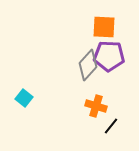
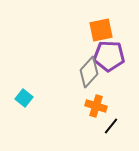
orange square: moved 3 px left, 3 px down; rotated 15 degrees counterclockwise
gray diamond: moved 1 px right, 7 px down
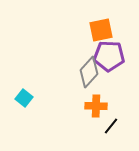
orange cross: rotated 15 degrees counterclockwise
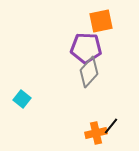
orange square: moved 9 px up
purple pentagon: moved 23 px left, 8 px up
cyan square: moved 2 px left, 1 px down
orange cross: moved 27 px down; rotated 15 degrees counterclockwise
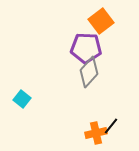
orange square: rotated 25 degrees counterclockwise
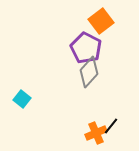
purple pentagon: rotated 24 degrees clockwise
orange cross: rotated 10 degrees counterclockwise
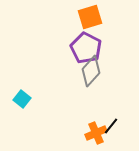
orange square: moved 11 px left, 4 px up; rotated 20 degrees clockwise
gray diamond: moved 2 px right, 1 px up
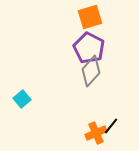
purple pentagon: moved 3 px right
cyan square: rotated 12 degrees clockwise
